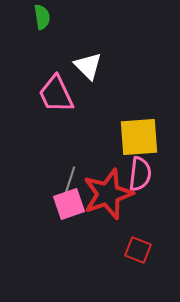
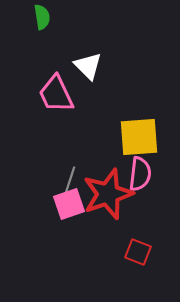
red square: moved 2 px down
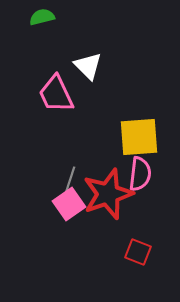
green semicircle: rotated 95 degrees counterclockwise
pink square: rotated 16 degrees counterclockwise
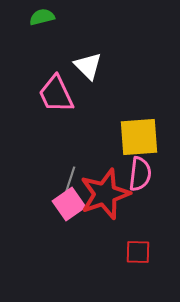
red star: moved 3 px left
red square: rotated 20 degrees counterclockwise
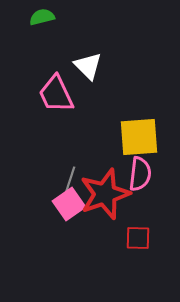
red square: moved 14 px up
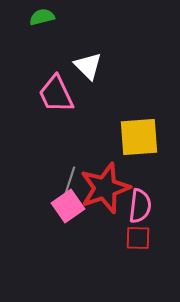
pink semicircle: moved 32 px down
red star: moved 6 px up
pink square: moved 1 px left, 2 px down
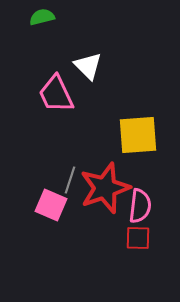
yellow square: moved 1 px left, 2 px up
pink square: moved 17 px left, 1 px up; rotated 32 degrees counterclockwise
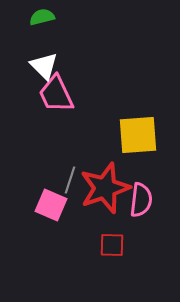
white triangle: moved 44 px left
pink semicircle: moved 1 px right, 6 px up
red square: moved 26 px left, 7 px down
